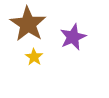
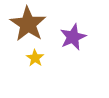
yellow star: moved 1 px right, 1 px down
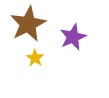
brown star: rotated 12 degrees clockwise
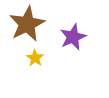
brown star: moved 1 px left
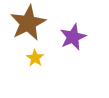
brown star: moved 1 px right, 1 px up
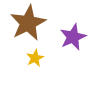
yellow star: rotated 12 degrees clockwise
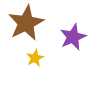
brown star: moved 2 px left
